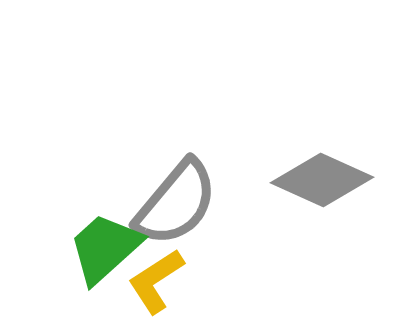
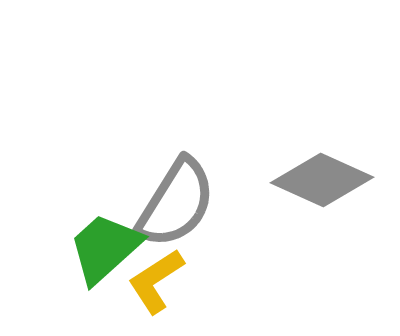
gray semicircle: rotated 8 degrees counterclockwise
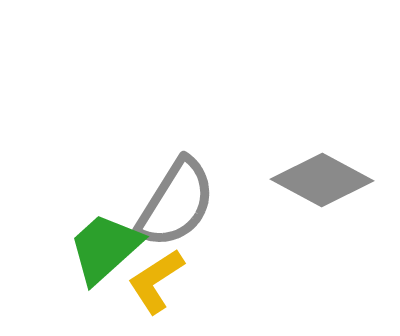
gray diamond: rotated 4 degrees clockwise
